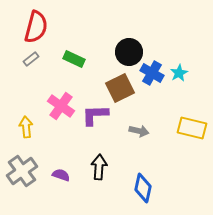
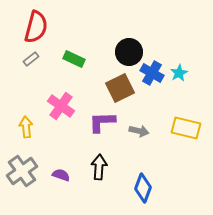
purple L-shape: moved 7 px right, 7 px down
yellow rectangle: moved 6 px left
blue diamond: rotated 8 degrees clockwise
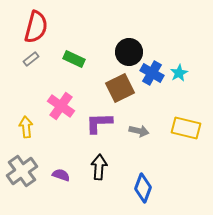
purple L-shape: moved 3 px left, 1 px down
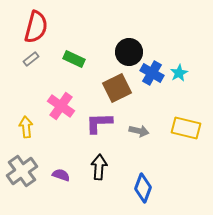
brown square: moved 3 px left
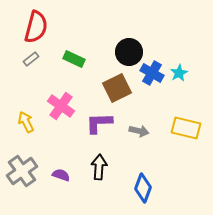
yellow arrow: moved 5 px up; rotated 20 degrees counterclockwise
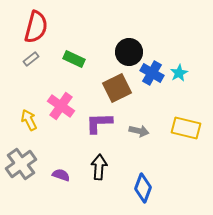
yellow arrow: moved 3 px right, 2 px up
gray cross: moved 1 px left, 7 px up
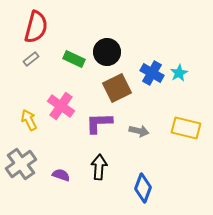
black circle: moved 22 px left
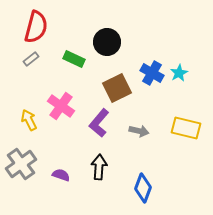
black circle: moved 10 px up
purple L-shape: rotated 48 degrees counterclockwise
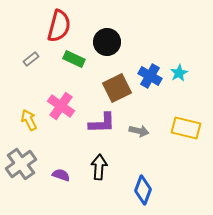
red semicircle: moved 23 px right, 1 px up
blue cross: moved 2 px left, 3 px down
purple L-shape: moved 3 px right; rotated 132 degrees counterclockwise
blue diamond: moved 2 px down
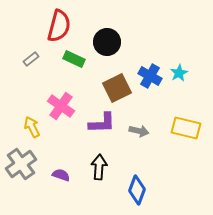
yellow arrow: moved 3 px right, 7 px down
blue diamond: moved 6 px left
